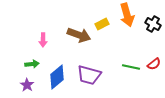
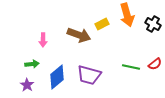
red semicircle: moved 1 px right
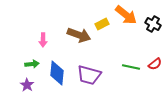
orange arrow: moved 1 px left; rotated 35 degrees counterclockwise
blue diamond: moved 4 px up; rotated 45 degrees counterclockwise
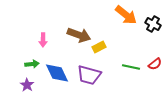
yellow rectangle: moved 3 px left, 23 px down
blue diamond: rotated 30 degrees counterclockwise
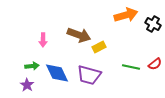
orange arrow: rotated 55 degrees counterclockwise
green arrow: moved 2 px down
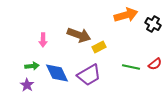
purple trapezoid: rotated 45 degrees counterclockwise
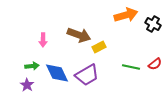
purple trapezoid: moved 2 px left
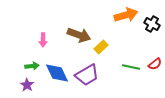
black cross: moved 1 px left
yellow rectangle: moved 2 px right; rotated 16 degrees counterclockwise
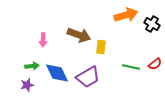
yellow rectangle: rotated 40 degrees counterclockwise
purple trapezoid: moved 1 px right, 2 px down
purple star: rotated 24 degrees clockwise
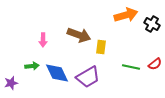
purple star: moved 16 px left, 2 px up
